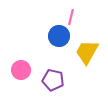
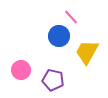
pink line: rotated 56 degrees counterclockwise
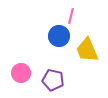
pink line: moved 1 px up; rotated 56 degrees clockwise
yellow trapezoid: moved 2 px up; rotated 52 degrees counterclockwise
pink circle: moved 3 px down
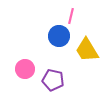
yellow trapezoid: rotated 8 degrees counterclockwise
pink circle: moved 4 px right, 4 px up
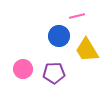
pink line: moved 6 px right; rotated 63 degrees clockwise
pink circle: moved 2 px left
purple pentagon: moved 1 px right, 7 px up; rotated 15 degrees counterclockwise
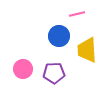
pink line: moved 2 px up
yellow trapezoid: rotated 28 degrees clockwise
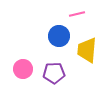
yellow trapezoid: rotated 8 degrees clockwise
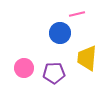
blue circle: moved 1 px right, 3 px up
yellow trapezoid: moved 8 px down
pink circle: moved 1 px right, 1 px up
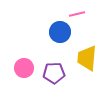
blue circle: moved 1 px up
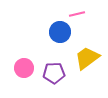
yellow trapezoid: rotated 48 degrees clockwise
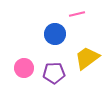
blue circle: moved 5 px left, 2 px down
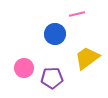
purple pentagon: moved 2 px left, 5 px down
